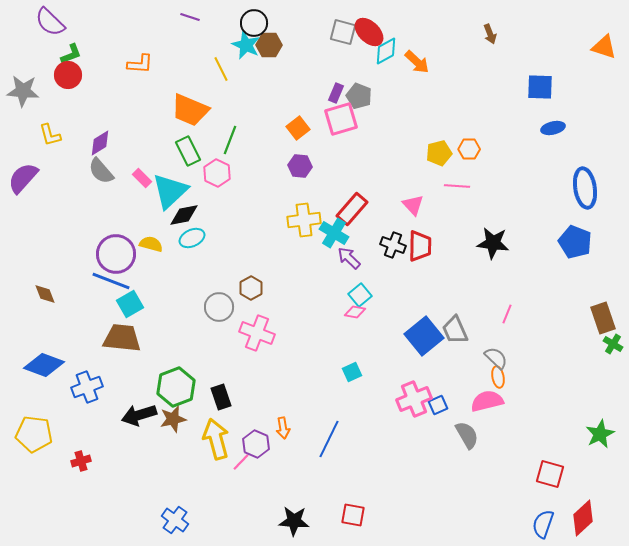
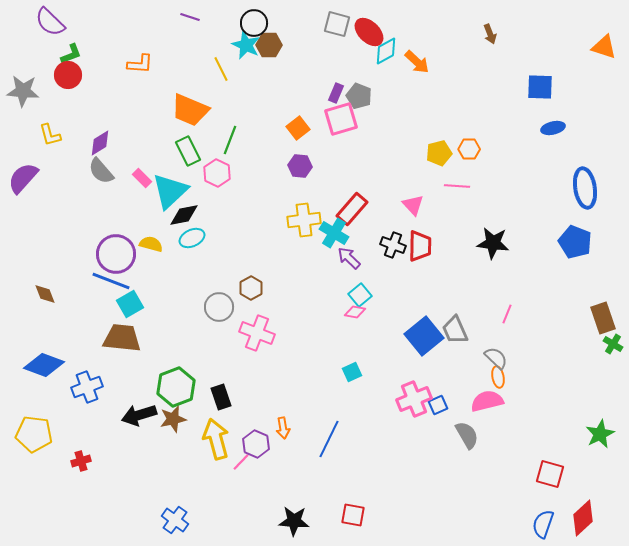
gray square at (343, 32): moved 6 px left, 8 px up
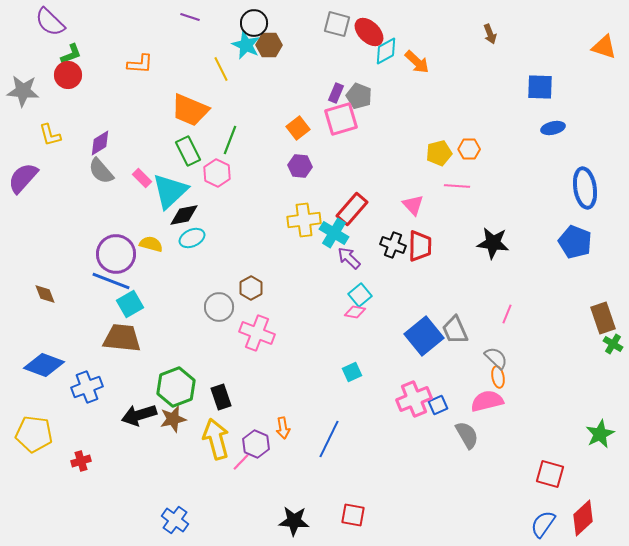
blue semicircle at (543, 524): rotated 16 degrees clockwise
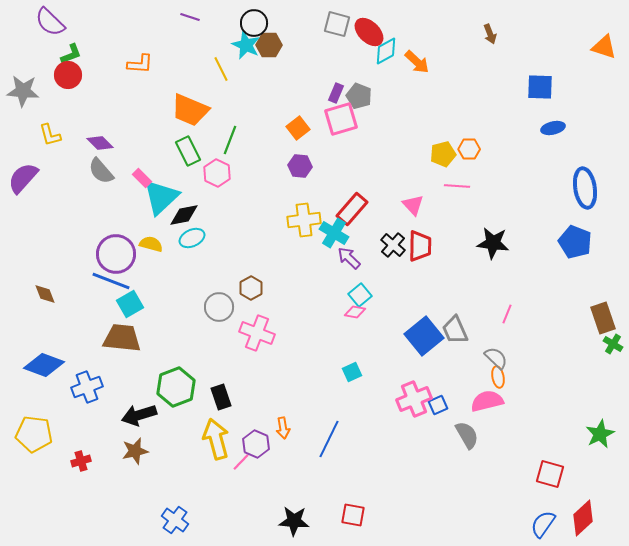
purple diamond at (100, 143): rotated 76 degrees clockwise
yellow pentagon at (439, 153): moved 4 px right, 1 px down
cyan triangle at (170, 191): moved 9 px left, 6 px down
black cross at (393, 245): rotated 20 degrees clockwise
brown star at (173, 419): moved 38 px left, 32 px down
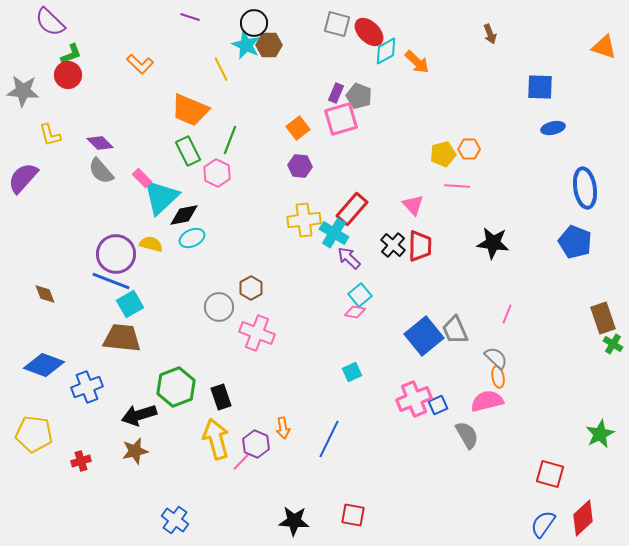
orange L-shape at (140, 64): rotated 40 degrees clockwise
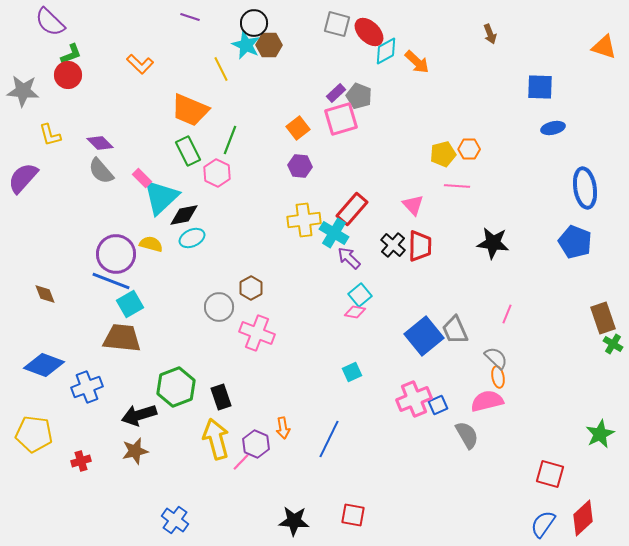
purple rectangle at (336, 93): rotated 24 degrees clockwise
